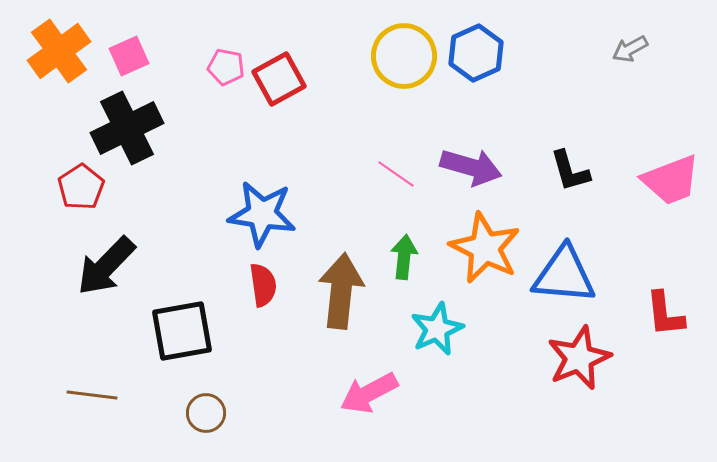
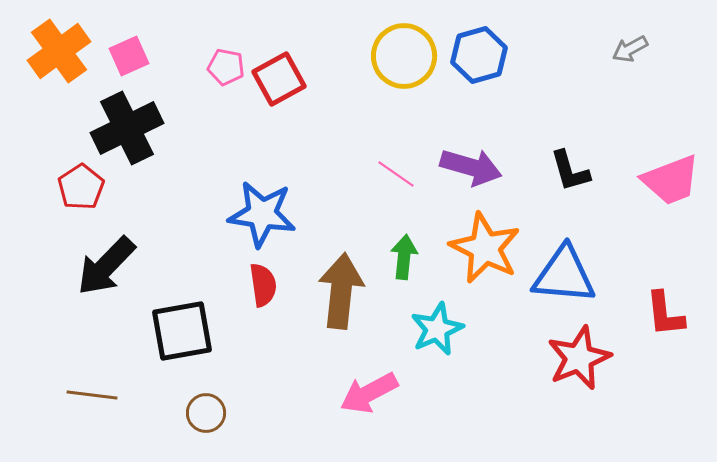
blue hexagon: moved 3 px right, 2 px down; rotated 8 degrees clockwise
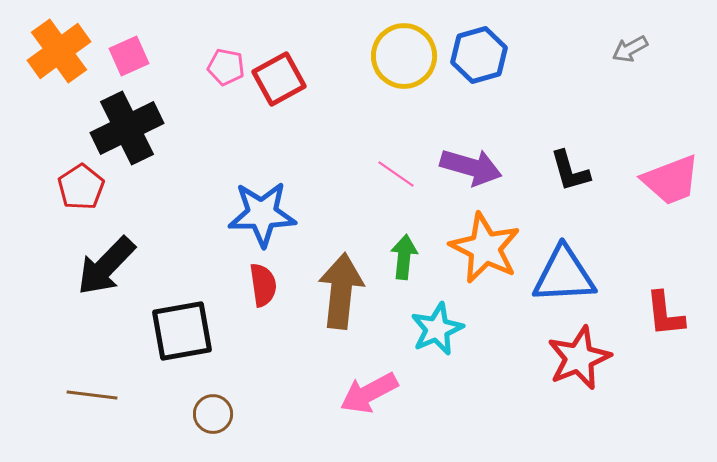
blue star: rotated 10 degrees counterclockwise
blue triangle: rotated 8 degrees counterclockwise
brown circle: moved 7 px right, 1 px down
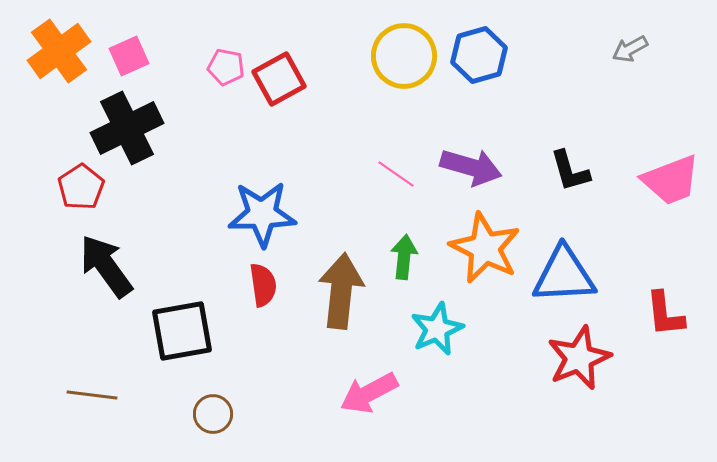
black arrow: rotated 100 degrees clockwise
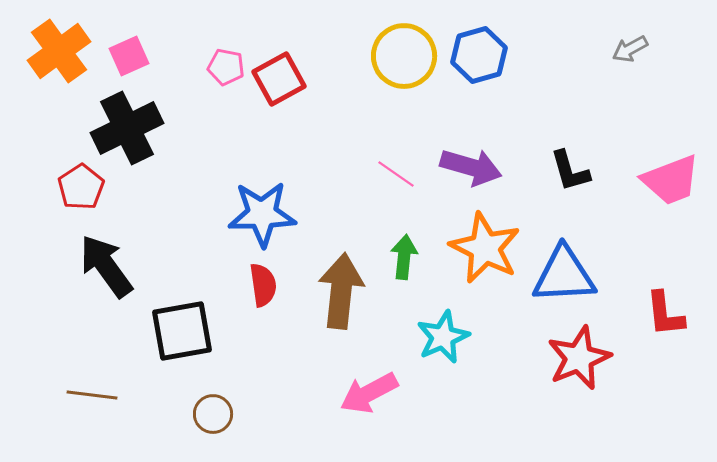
cyan star: moved 6 px right, 8 px down
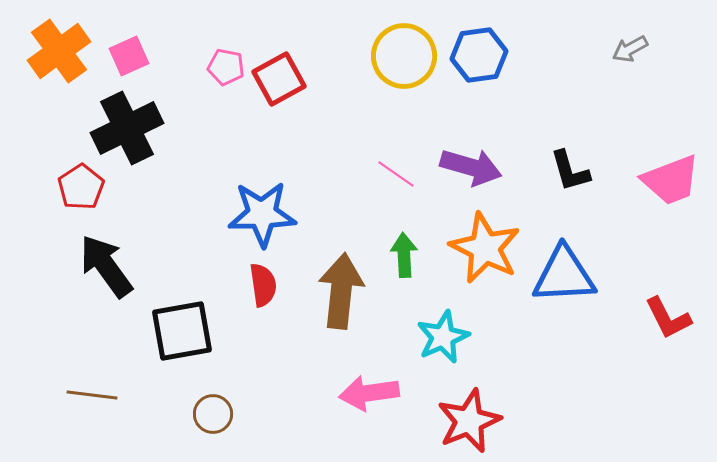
blue hexagon: rotated 8 degrees clockwise
green arrow: moved 2 px up; rotated 9 degrees counterclockwise
red L-shape: moved 3 px right, 4 px down; rotated 21 degrees counterclockwise
red star: moved 110 px left, 63 px down
pink arrow: rotated 20 degrees clockwise
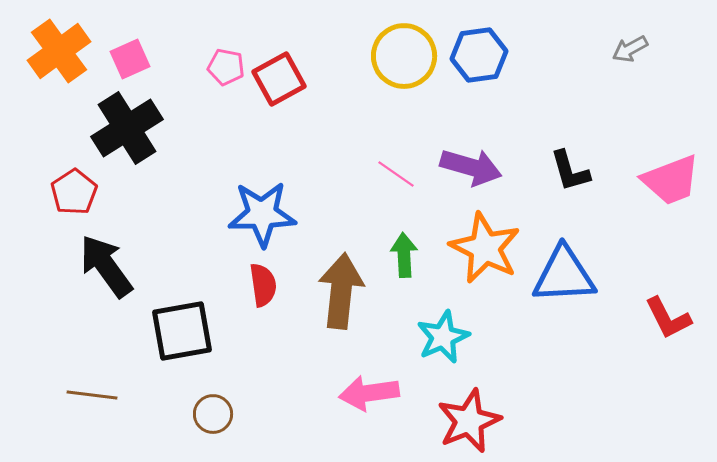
pink square: moved 1 px right, 3 px down
black cross: rotated 6 degrees counterclockwise
red pentagon: moved 7 px left, 5 px down
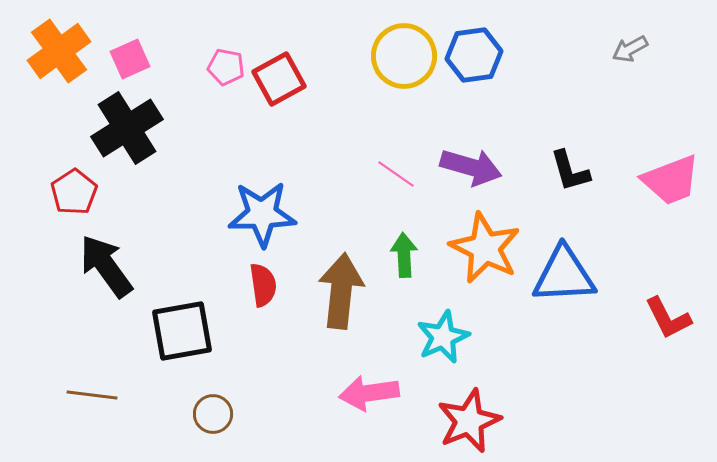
blue hexagon: moved 5 px left
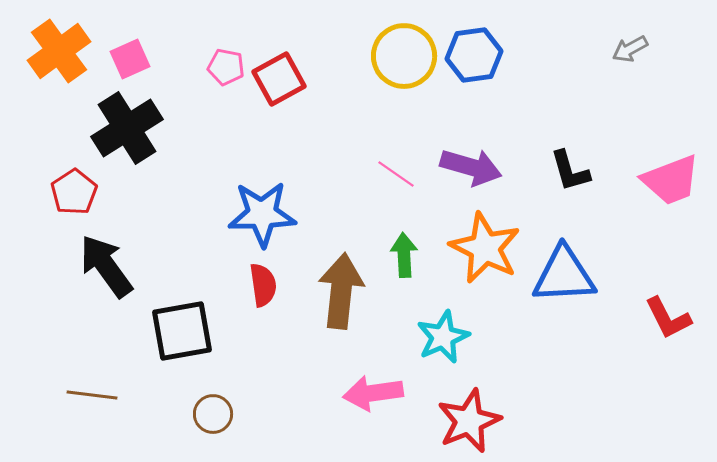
pink arrow: moved 4 px right
